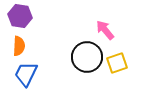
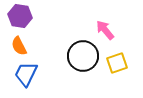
orange semicircle: rotated 150 degrees clockwise
black circle: moved 4 px left, 1 px up
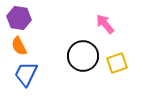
purple hexagon: moved 1 px left, 2 px down
pink arrow: moved 6 px up
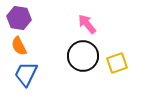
pink arrow: moved 18 px left
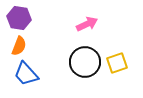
pink arrow: rotated 105 degrees clockwise
orange semicircle: rotated 132 degrees counterclockwise
black circle: moved 2 px right, 6 px down
blue trapezoid: rotated 68 degrees counterclockwise
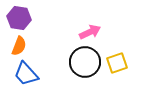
pink arrow: moved 3 px right, 8 px down
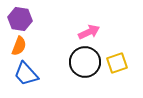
purple hexagon: moved 1 px right, 1 px down
pink arrow: moved 1 px left
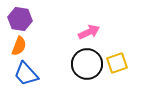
black circle: moved 2 px right, 2 px down
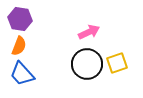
blue trapezoid: moved 4 px left
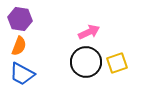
black circle: moved 1 px left, 2 px up
blue trapezoid: rotated 20 degrees counterclockwise
